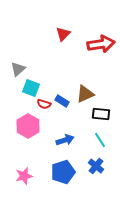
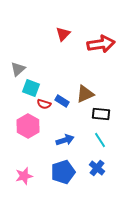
blue cross: moved 1 px right, 2 px down
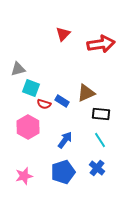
gray triangle: rotated 28 degrees clockwise
brown triangle: moved 1 px right, 1 px up
pink hexagon: moved 1 px down
blue arrow: rotated 36 degrees counterclockwise
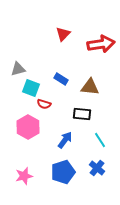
brown triangle: moved 4 px right, 6 px up; rotated 30 degrees clockwise
blue rectangle: moved 1 px left, 22 px up
black rectangle: moved 19 px left
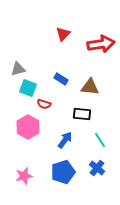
cyan square: moved 3 px left
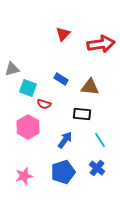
gray triangle: moved 6 px left
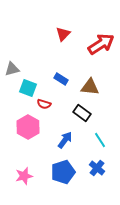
red arrow: rotated 24 degrees counterclockwise
black rectangle: moved 1 px up; rotated 30 degrees clockwise
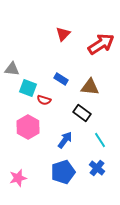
gray triangle: rotated 21 degrees clockwise
red semicircle: moved 4 px up
pink star: moved 6 px left, 2 px down
